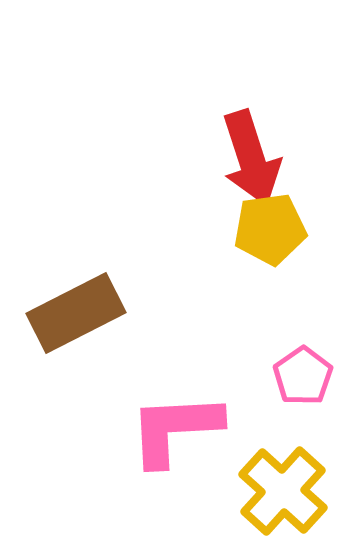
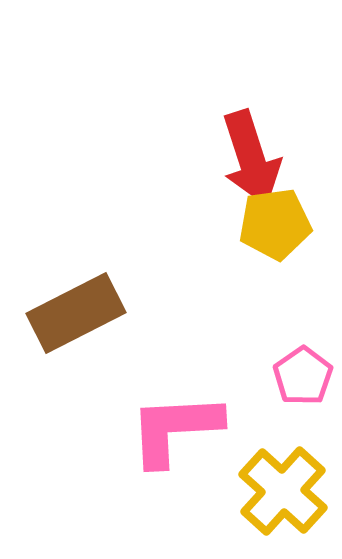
yellow pentagon: moved 5 px right, 5 px up
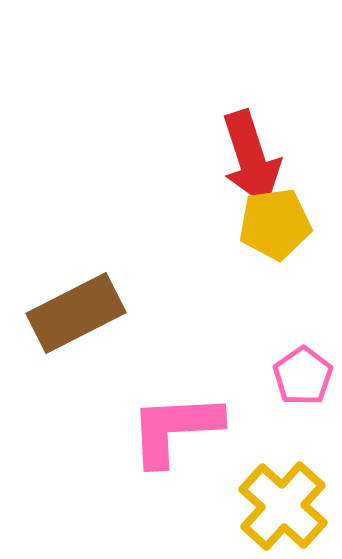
yellow cross: moved 15 px down
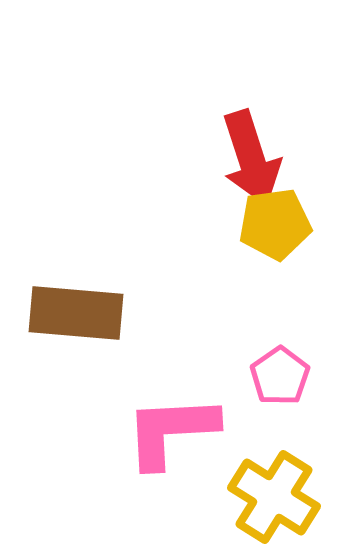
brown rectangle: rotated 32 degrees clockwise
pink pentagon: moved 23 px left
pink L-shape: moved 4 px left, 2 px down
yellow cross: moved 9 px left, 9 px up; rotated 10 degrees counterclockwise
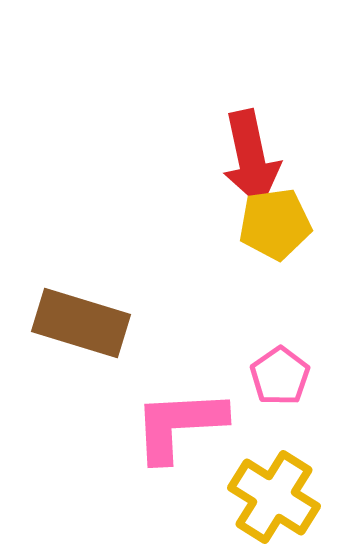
red arrow: rotated 6 degrees clockwise
brown rectangle: moved 5 px right, 10 px down; rotated 12 degrees clockwise
pink L-shape: moved 8 px right, 6 px up
